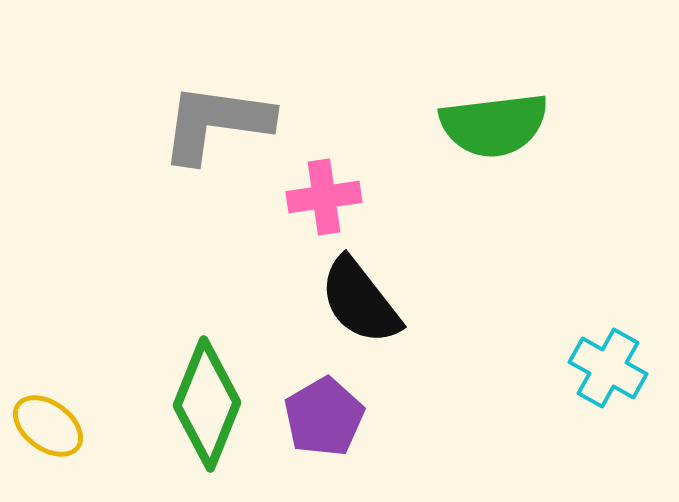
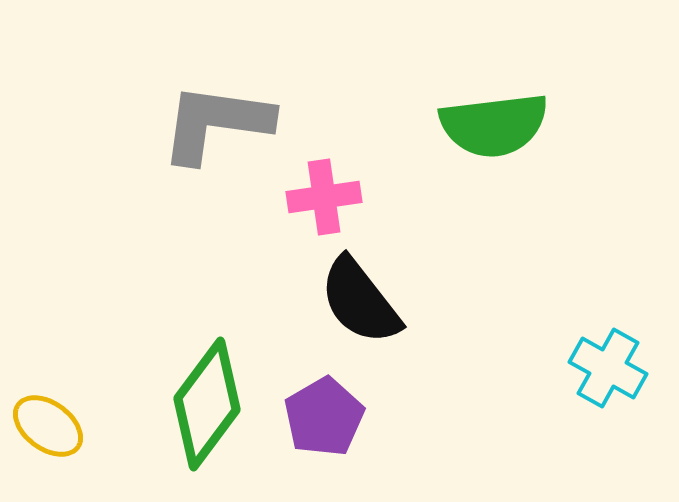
green diamond: rotated 15 degrees clockwise
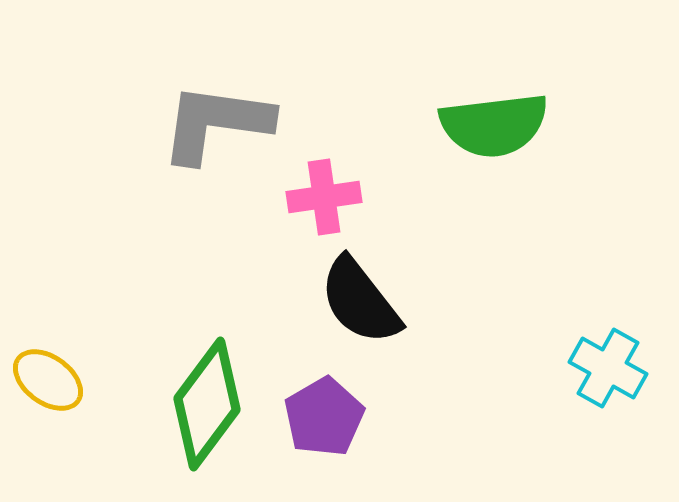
yellow ellipse: moved 46 px up
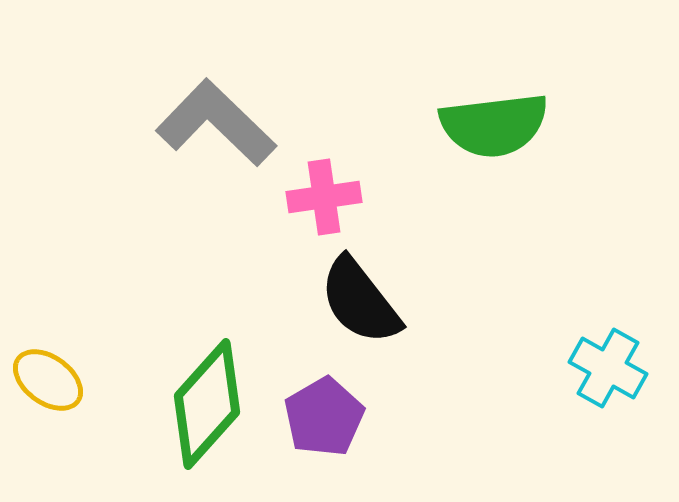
gray L-shape: rotated 36 degrees clockwise
green diamond: rotated 5 degrees clockwise
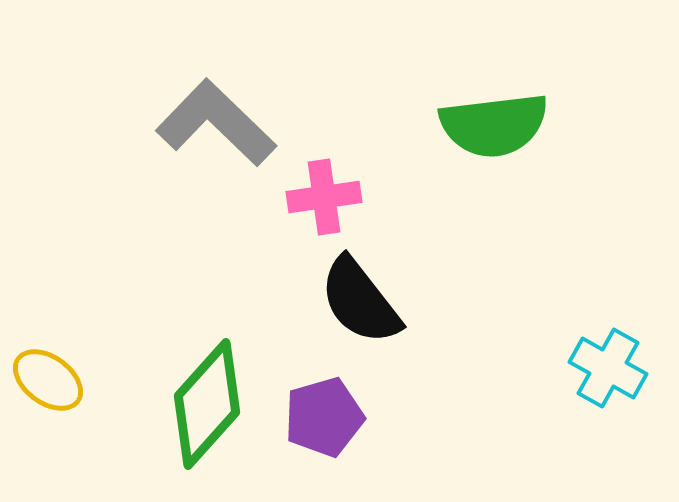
purple pentagon: rotated 14 degrees clockwise
